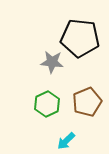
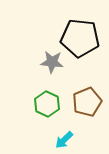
green hexagon: rotated 10 degrees counterclockwise
cyan arrow: moved 2 px left, 1 px up
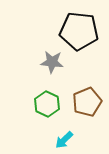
black pentagon: moved 1 px left, 7 px up
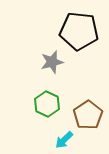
gray star: rotated 20 degrees counterclockwise
brown pentagon: moved 1 px right, 13 px down; rotated 12 degrees counterclockwise
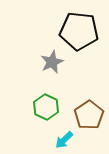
gray star: rotated 10 degrees counterclockwise
green hexagon: moved 1 px left, 3 px down
brown pentagon: moved 1 px right
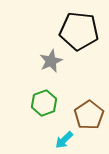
gray star: moved 1 px left, 1 px up
green hexagon: moved 2 px left, 4 px up; rotated 15 degrees clockwise
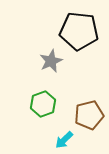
green hexagon: moved 1 px left, 1 px down
brown pentagon: rotated 20 degrees clockwise
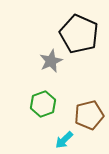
black pentagon: moved 3 px down; rotated 18 degrees clockwise
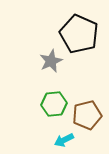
green hexagon: moved 11 px right; rotated 15 degrees clockwise
brown pentagon: moved 2 px left
cyan arrow: rotated 18 degrees clockwise
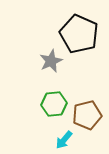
cyan arrow: rotated 24 degrees counterclockwise
